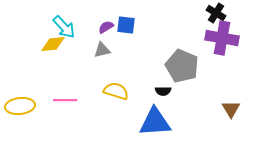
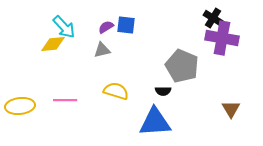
black cross: moved 3 px left, 5 px down
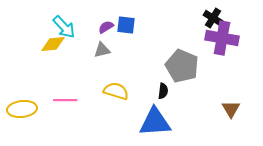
black semicircle: rotated 84 degrees counterclockwise
yellow ellipse: moved 2 px right, 3 px down
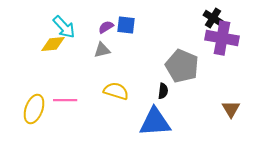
yellow ellipse: moved 12 px right; rotated 64 degrees counterclockwise
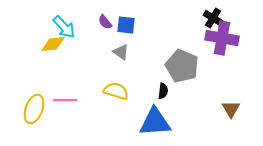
purple semicircle: moved 1 px left, 5 px up; rotated 98 degrees counterclockwise
gray triangle: moved 19 px right, 2 px down; rotated 48 degrees clockwise
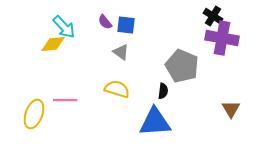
black cross: moved 2 px up
yellow semicircle: moved 1 px right, 2 px up
yellow ellipse: moved 5 px down
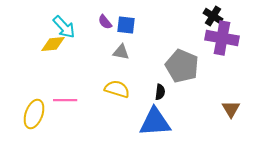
gray triangle: rotated 24 degrees counterclockwise
black semicircle: moved 3 px left, 1 px down
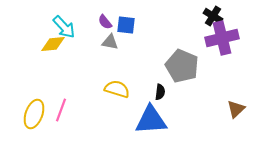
purple cross: rotated 24 degrees counterclockwise
gray triangle: moved 11 px left, 10 px up
pink line: moved 4 px left, 10 px down; rotated 70 degrees counterclockwise
brown triangle: moved 5 px right; rotated 18 degrees clockwise
blue triangle: moved 4 px left, 2 px up
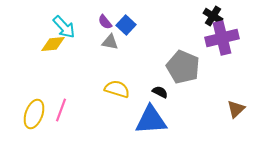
blue square: rotated 36 degrees clockwise
gray pentagon: moved 1 px right, 1 px down
black semicircle: rotated 70 degrees counterclockwise
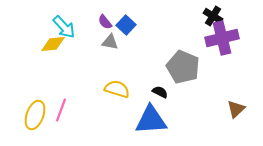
yellow ellipse: moved 1 px right, 1 px down
